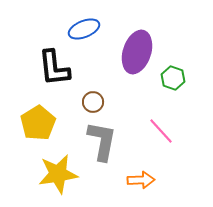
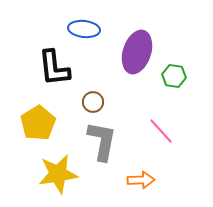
blue ellipse: rotated 28 degrees clockwise
green hexagon: moved 1 px right, 2 px up; rotated 10 degrees counterclockwise
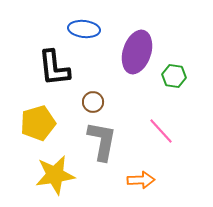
yellow pentagon: rotated 16 degrees clockwise
yellow star: moved 3 px left, 1 px down
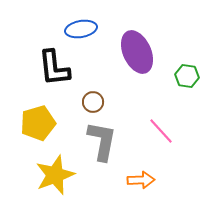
blue ellipse: moved 3 px left; rotated 16 degrees counterclockwise
purple ellipse: rotated 42 degrees counterclockwise
green hexagon: moved 13 px right
yellow star: rotated 12 degrees counterclockwise
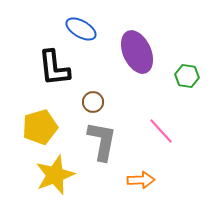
blue ellipse: rotated 40 degrees clockwise
yellow pentagon: moved 2 px right, 4 px down
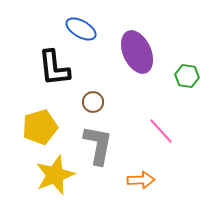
gray L-shape: moved 4 px left, 4 px down
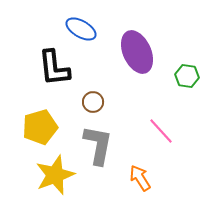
orange arrow: moved 1 px left, 2 px up; rotated 120 degrees counterclockwise
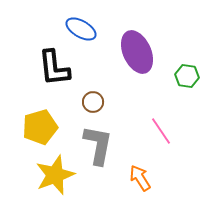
pink line: rotated 8 degrees clockwise
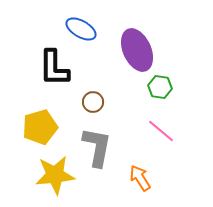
purple ellipse: moved 2 px up
black L-shape: rotated 6 degrees clockwise
green hexagon: moved 27 px left, 11 px down
pink line: rotated 16 degrees counterclockwise
gray L-shape: moved 1 px left, 2 px down
yellow star: rotated 15 degrees clockwise
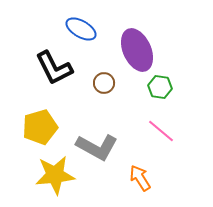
black L-shape: rotated 27 degrees counterclockwise
brown circle: moved 11 px right, 19 px up
gray L-shape: rotated 108 degrees clockwise
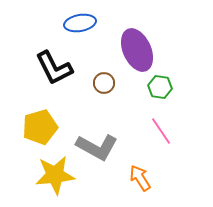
blue ellipse: moved 1 px left, 6 px up; rotated 40 degrees counterclockwise
pink line: rotated 16 degrees clockwise
